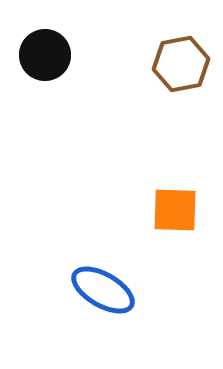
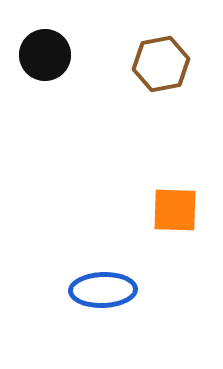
brown hexagon: moved 20 px left
blue ellipse: rotated 32 degrees counterclockwise
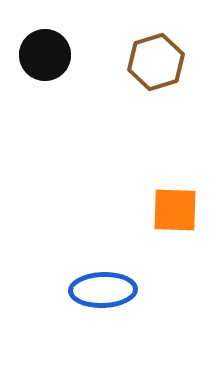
brown hexagon: moved 5 px left, 2 px up; rotated 6 degrees counterclockwise
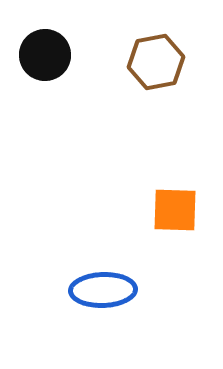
brown hexagon: rotated 6 degrees clockwise
